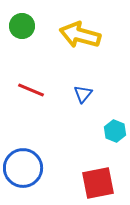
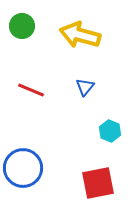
blue triangle: moved 2 px right, 7 px up
cyan hexagon: moved 5 px left
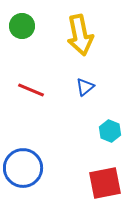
yellow arrow: rotated 117 degrees counterclockwise
blue triangle: rotated 12 degrees clockwise
red square: moved 7 px right
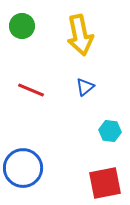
cyan hexagon: rotated 15 degrees counterclockwise
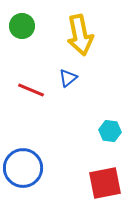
blue triangle: moved 17 px left, 9 px up
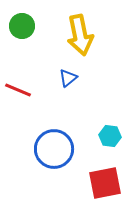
red line: moved 13 px left
cyan hexagon: moved 5 px down
blue circle: moved 31 px right, 19 px up
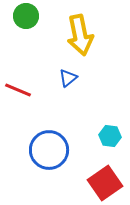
green circle: moved 4 px right, 10 px up
blue circle: moved 5 px left, 1 px down
red square: rotated 24 degrees counterclockwise
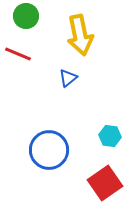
red line: moved 36 px up
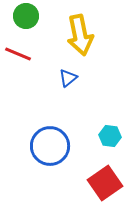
blue circle: moved 1 px right, 4 px up
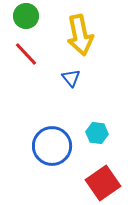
red line: moved 8 px right; rotated 24 degrees clockwise
blue triangle: moved 3 px right; rotated 30 degrees counterclockwise
cyan hexagon: moved 13 px left, 3 px up
blue circle: moved 2 px right
red square: moved 2 px left
